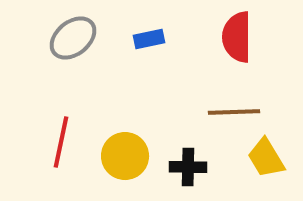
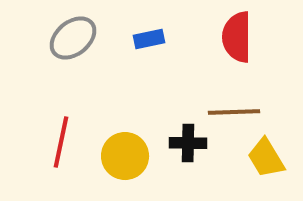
black cross: moved 24 px up
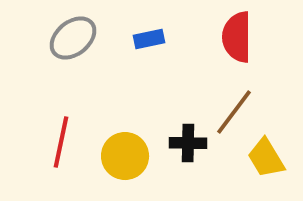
brown line: rotated 51 degrees counterclockwise
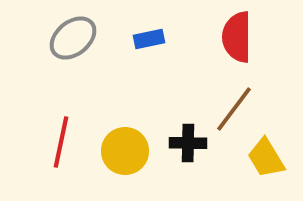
brown line: moved 3 px up
yellow circle: moved 5 px up
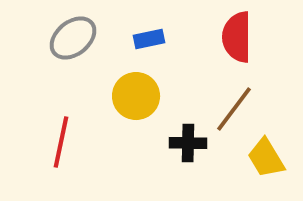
yellow circle: moved 11 px right, 55 px up
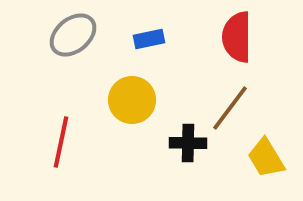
gray ellipse: moved 3 px up
yellow circle: moved 4 px left, 4 px down
brown line: moved 4 px left, 1 px up
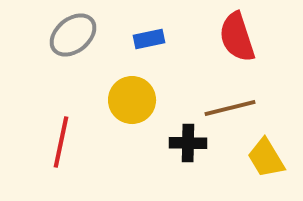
red semicircle: rotated 18 degrees counterclockwise
brown line: rotated 39 degrees clockwise
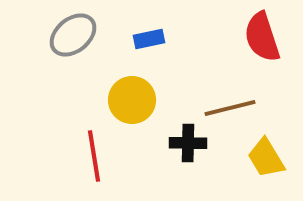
red semicircle: moved 25 px right
red line: moved 33 px right, 14 px down; rotated 21 degrees counterclockwise
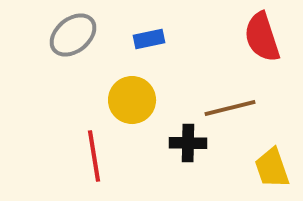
yellow trapezoid: moved 6 px right, 10 px down; rotated 12 degrees clockwise
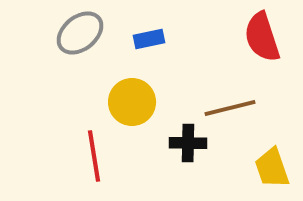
gray ellipse: moved 7 px right, 2 px up
yellow circle: moved 2 px down
